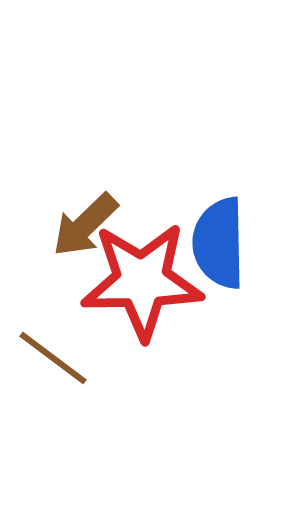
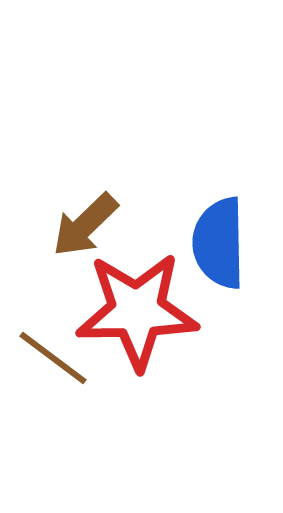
red star: moved 5 px left, 30 px down
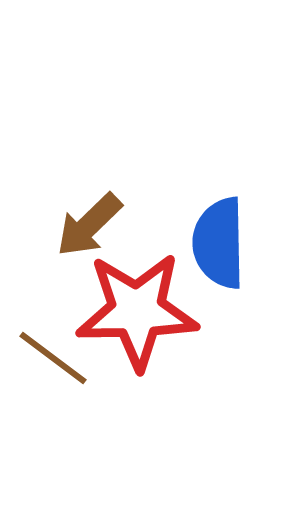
brown arrow: moved 4 px right
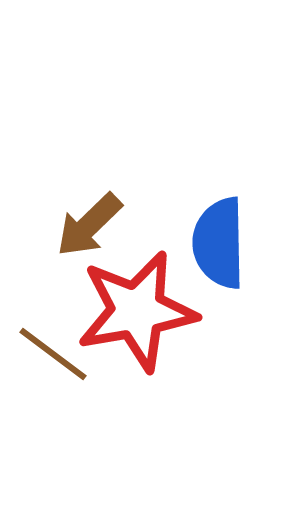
red star: rotated 9 degrees counterclockwise
brown line: moved 4 px up
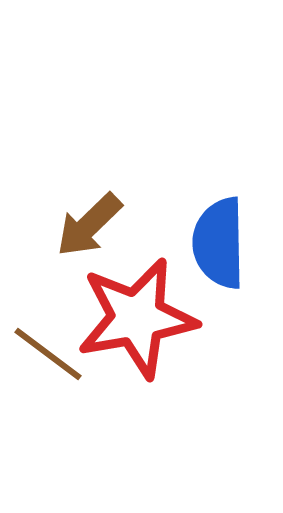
red star: moved 7 px down
brown line: moved 5 px left
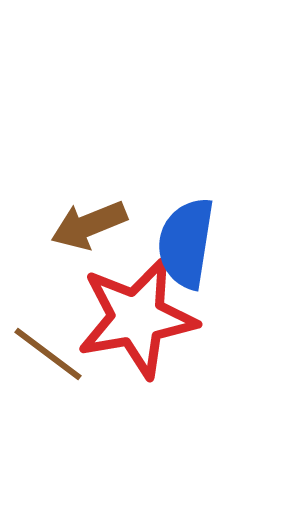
brown arrow: rotated 22 degrees clockwise
blue semicircle: moved 33 px left; rotated 10 degrees clockwise
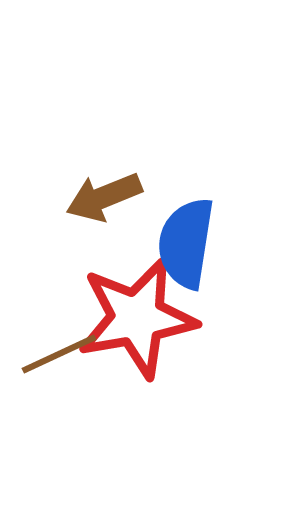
brown arrow: moved 15 px right, 28 px up
brown line: moved 11 px right; rotated 62 degrees counterclockwise
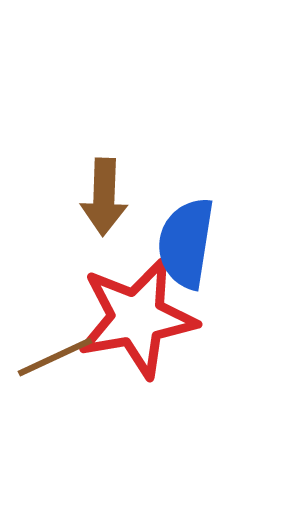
brown arrow: rotated 66 degrees counterclockwise
brown line: moved 4 px left, 3 px down
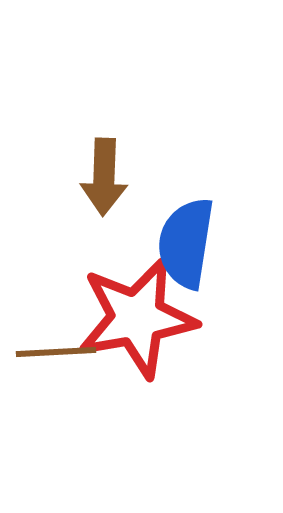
brown arrow: moved 20 px up
brown line: moved 1 px right, 5 px up; rotated 22 degrees clockwise
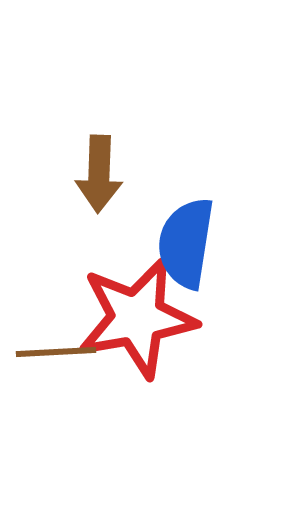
brown arrow: moved 5 px left, 3 px up
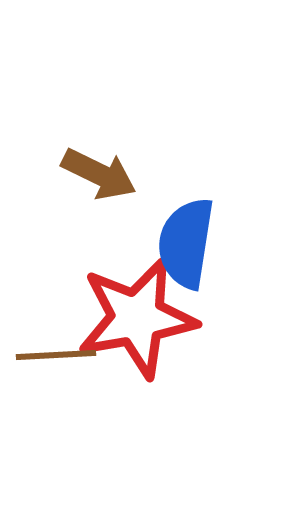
brown arrow: rotated 66 degrees counterclockwise
brown line: moved 3 px down
